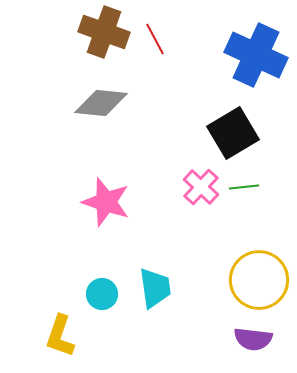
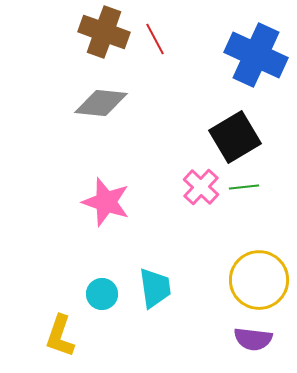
black square: moved 2 px right, 4 px down
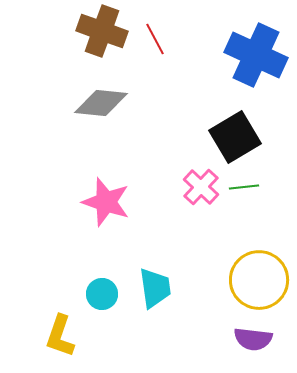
brown cross: moved 2 px left, 1 px up
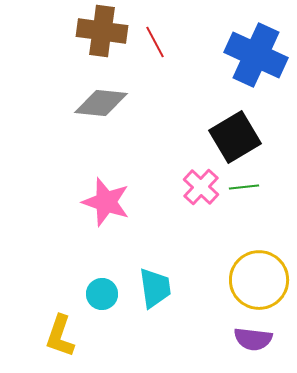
brown cross: rotated 12 degrees counterclockwise
red line: moved 3 px down
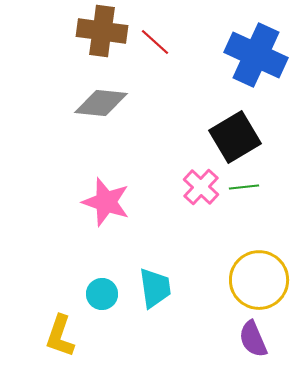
red line: rotated 20 degrees counterclockwise
purple semicircle: rotated 60 degrees clockwise
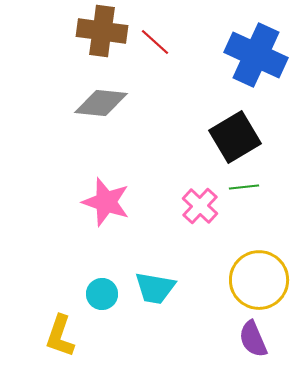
pink cross: moved 1 px left, 19 px down
cyan trapezoid: rotated 108 degrees clockwise
